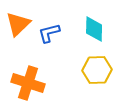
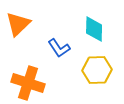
blue L-shape: moved 10 px right, 15 px down; rotated 110 degrees counterclockwise
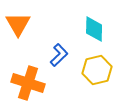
orange triangle: rotated 16 degrees counterclockwise
blue L-shape: moved 7 px down; rotated 100 degrees counterclockwise
yellow hexagon: rotated 12 degrees counterclockwise
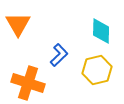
cyan diamond: moved 7 px right, 2 px down
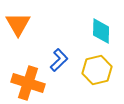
blue L-shape: moved 5 px down
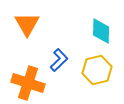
orange triangle: moved 9 px right
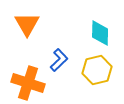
cyan diamond: moved 1 px left, 2 px down
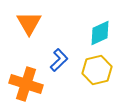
orange triangle: moved 2 px right, 1 px up
cyan diamond: rotated 64 degrees clockwise
orange cross: moved 2 px left, 1 px down
